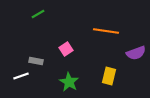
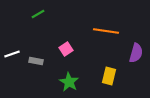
purple semicircle: rotated 54 degrees counterclockwise
white line: moved 9 px left, 22 px up
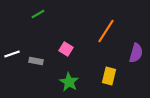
orange line: rotated 65 degrees counterclockwise
pink square: rotated 24 degrees counterclockwise
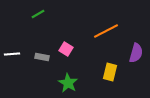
orange line: rotated 30 degrees clockwise
white line: rotated 14 degrees clockwise
gray rectangle: moved 6 px right, 4 px up
yellow rectangle: moved 1 px right, 4 px up
green star: moved 1 px left, 1 px down
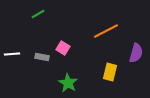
pink square: moved 3 px left, 1 px up
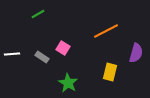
gray rectangle: rotated 24 degrees clockwise
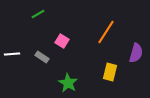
orange line: moved 1 px down; rotated 30 degrees counterclockwise
pink square: moved 1 px left, 7 px up
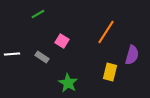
purple semicircle: moved 4 px left, 2 px down
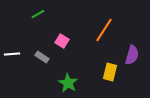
orange line: moved 2 px left, 2 px up
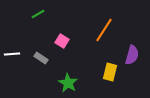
gray rectangle: moved 1 px left, 1 px down
